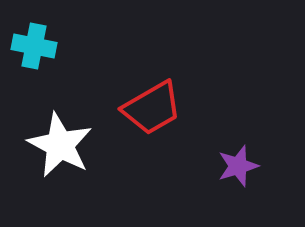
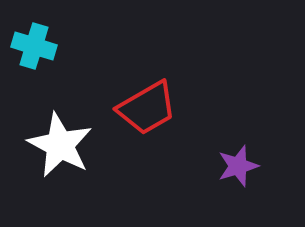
cyan cross: rotated 6 degrees clockwise
red trapezoid: moved 5 px left
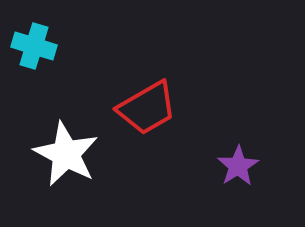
white star: moved 6 px right, 9 px down
purple star: rotated 15 degrees counterclockwise
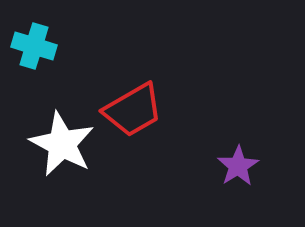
red trapezoid: moved 14 px left, 2 px down
white star: moved 4 px left, 10 px up
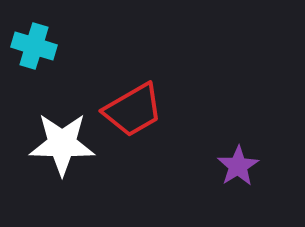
white star: rotated 26 degrees counterclockwise
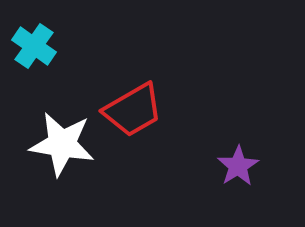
cyan cross: rotated 18 degrees clockwise
white star: rotated 8 degrees clockwise
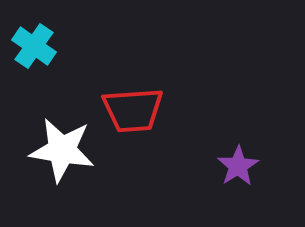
red trapezoid: rotated 26 degrees clockwise
white star: moved 6 px down
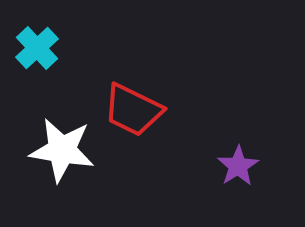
cyan cross: moved 3 px right, 2 px down; rotated 12 degrees clockwise
red trapezoid: rotated 30 degrees clockwise
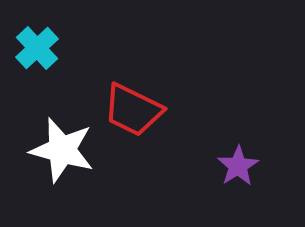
white star: rotated 6 degrees clockwise
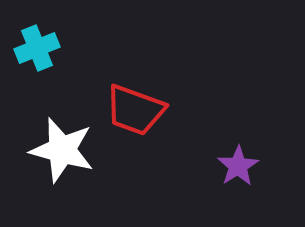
cyan cross: rotated 21 degrees clockwise
red trapezoid: moved 2 px right; rotated 6 degrees counterclockwise
